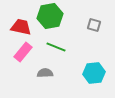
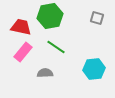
gray square: moved 3 px right, 7 px up
green line: rotated 12 degrees clockwise
cyan hexagon: moved 4 px up
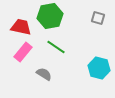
gray square: moved 1 px right
cyan hexagon: moved 5 px right, 1 px up; rotated 20 degrees clockwise
gray semicircle: moved 1 px left, 1 px down; rotated 35 degrees clockwise
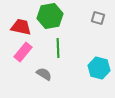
green line: moved 2 px right, 1 px down; rotated 54 degrees clockwise
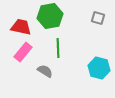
gray semicircle: moved 1 px right, 3 px up
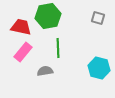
green hexagon: moved 2 px left
gray semicircle: rotated 42 degrees counterclockwise
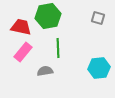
cyan hexagon: rotated 20 degrees counterclockwise
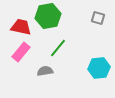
green line: rotated 42 degrees clockwise
pink rectangle: moved 2 px left
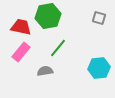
gray square: moved 1 px right
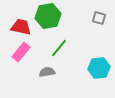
green line: moved 1 px right
gray semicircle: moved 2 px right, 1 px down
